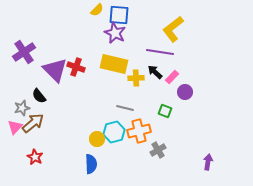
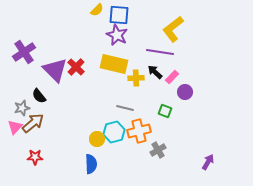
purple star: moved 2 px right, 2 px down
red cross: rotated 24 degrees clockwise
red star: rotated 28 degrees counterclockwise
purple arrow: rotated 21 degrees clockwise
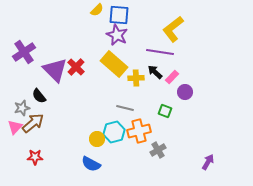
yellow rectangle: rotated 28 degrees clockwise
blue semicircle: rotated 120 degrees clockwise
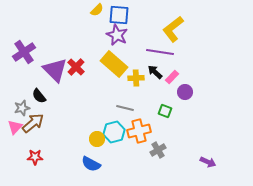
purple arrow: rotated 84 degrees clockwise
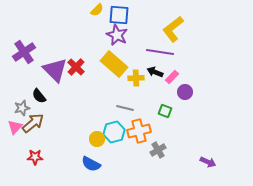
black arrow: rotated 21 degrees counterclockwise
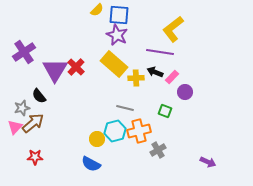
purple triangle: rotated 16 degrees clockwise
cyan hexagon: moved 1 px right, 1 px up
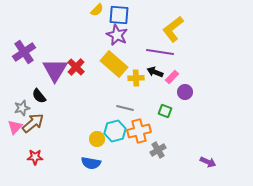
blue semicircle: moved 1 px up; rotated 18 degrees counterclockwise
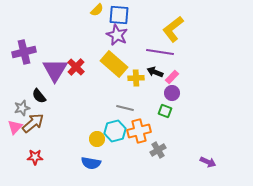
purple cross: rotated 20 degrees clockwise
purple circle: moved 13 px left, 1 px down
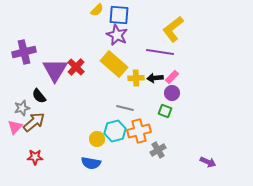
black arrow: moved 6 px down; rotated 28 degrees counterclockwise
brown arrow: moved 1 px right, 1 px up
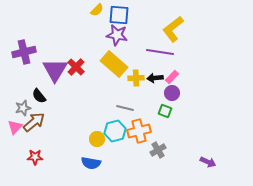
purple star: rotated 15 degrees counterclockwise
gray star: moved 1 px right
